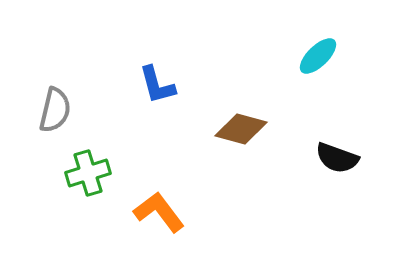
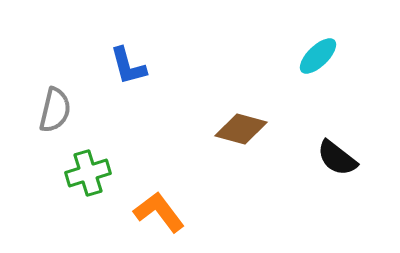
blue L-shape: moved 29 px left, 19 px up
black semicircle: rotated 18 degrees clockwise
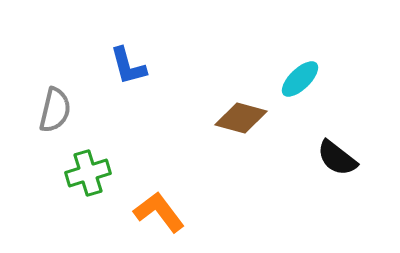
cyan ellipse: moved 18 px left, 23 px down
brown diamond: moved 11 px up
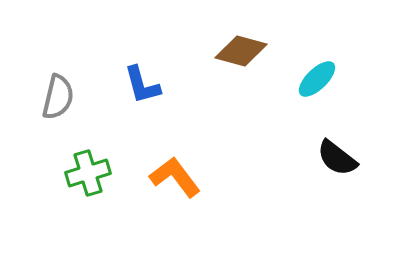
blue L-shape: moved 14 px right, 19 px down
cyan ellipse: moved 17 px right
gray semicircle: moved 3 px right, 13 px up
brown diamond: moved 67 px up
orange L-shape: moved 16 px right, 35 px up
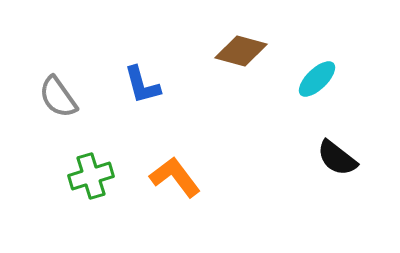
gray semicircle: rotated 132 degrees clockwise
green cross: moved 3 px right, 3 px down
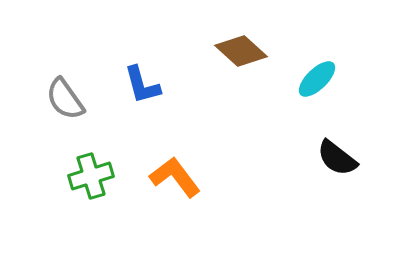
brown diamond: rotated 27 degrees clockwise
gray semicircle: moved 7 px right, 2 px down
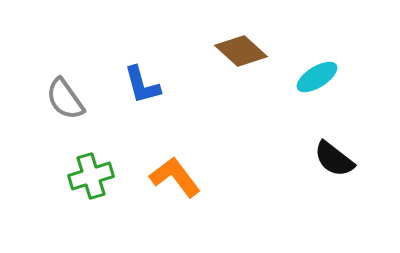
cyan ellipse: moved 2 px up; rotated 12 degrees clockwise
black semicircle: moved 3 px left, 1 px down
